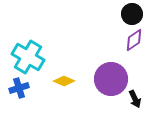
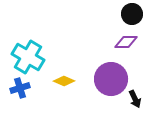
purple diamond: moved 8 px left, 2 px down; rotated 35 degrees clockwise
blue cross: moved 1 px right
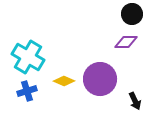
purple circle: moved 11 px left
blue cross: moved 7 px right, 3 px down
black arrow: moved 2 px down
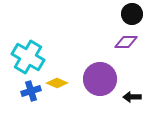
yellow diamond: moved 7 px left, 2 px down
blue cross: moved 4 px right
black arrow: moved 3 px left, 4 px up; rotated 114 degrees clockwise
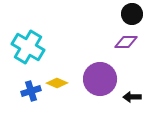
cyan cross: moved 10 px up
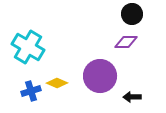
purple circle: moved 3 px up
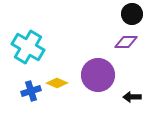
purple circle: moved 2 px left, 1 px up
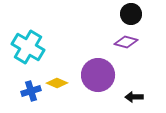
black circle: moved 1 px left
purple diamond: rotated 15 degrees clockwise
black arrow: moved 2 px right
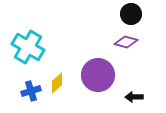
yellow diamond: rotated 65 degrees counterclockwise
